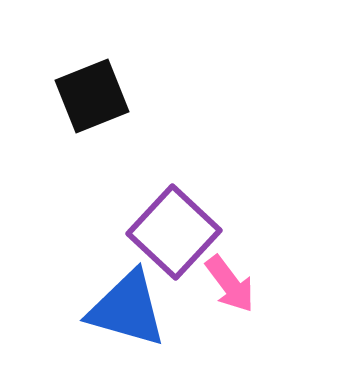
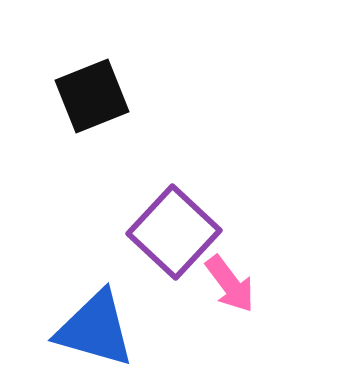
blue triangle: moved 32 px left, 20 px down
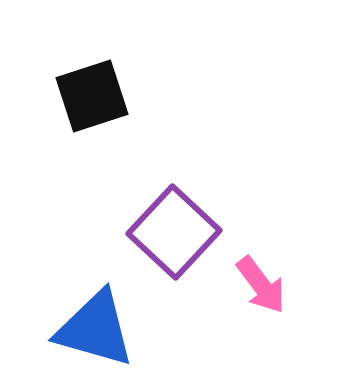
black square: rotated 4 degrees clockwise
pink arrow: moved 31 px right, 1 px down
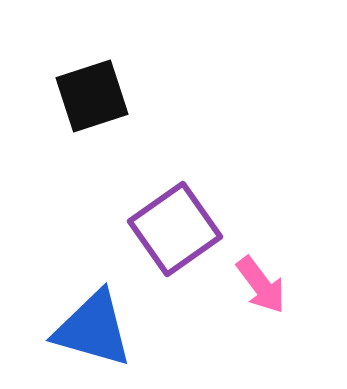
purple square: moved 1 px right, 3 px up; rotated 12 degrees clockwise
blue triangle: moved 2 px left
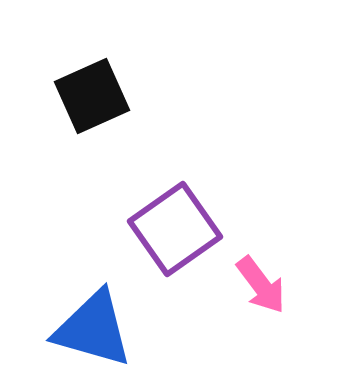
black square: rotated 6 degrees counterclockwise
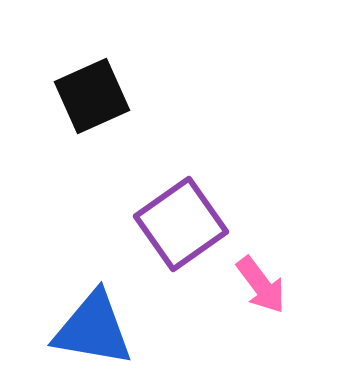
purple square: moved 6 px right, 5 px up
blue triangle: rotated 6 degrees counterclockwise
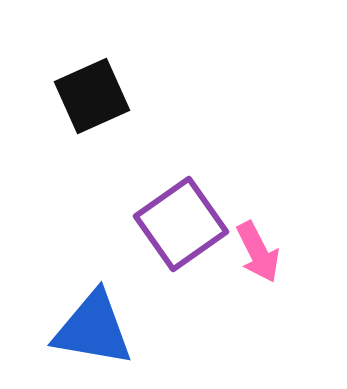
pink arrow: moved 3 px left, 33 px up; rotated 10 degrees clockwise
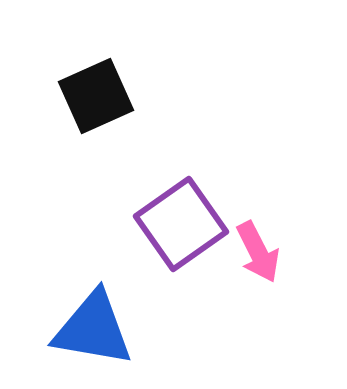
black square: moved 4 px right
